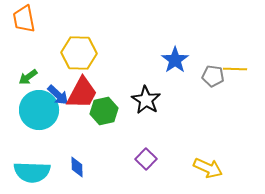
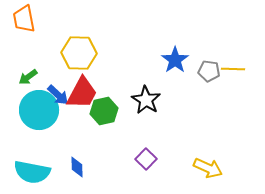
yellow line: moved 2 px left
gray pentagon: moved 4 px left, 5 px up
cyan semicircle: rotated 9 degrees clockwise
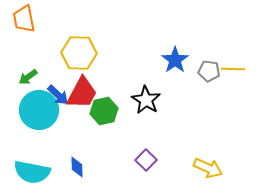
purple square: moved 1 px down
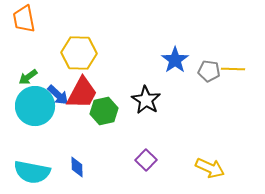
cyan circle: moved 4 px left, 4 px up
yellow arrow: moved 2 px right
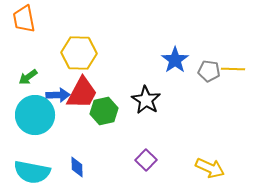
blue arrow: rotated 45 degrees counterclockwise
cyan circle: moved 9 px down
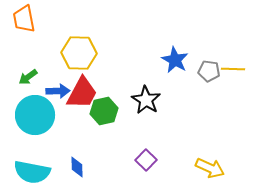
blue star: rotated 8 degrees counterclockwise
blue arrow: moved 4 px up
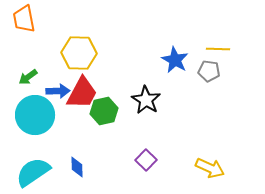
yellow line: moved 15 px left, 20 px up
cyan semicircle: moved 1 px right; rotated 135 degrees clockwise
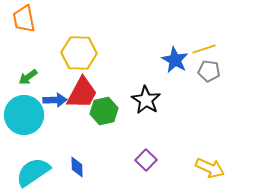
yellow line: moved 14 px left; rotated 20 degrees counterclockwise
blue arrow: moved 3 px left, 9 px down
cyan circle: moved 11 px left
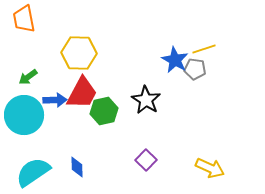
gray pentagon: moved 14 px left, 2 px up
